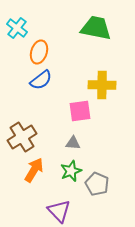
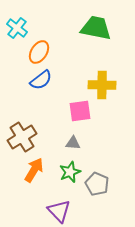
orange ellipse: rotated 15 degrees clockwise
green star: moved 1 px left, 1 px down
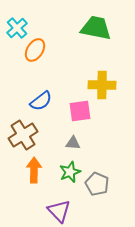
cyan cross: rotated 10 degrees clockwise
orange ellipse: moved 4 px left, 2 px up
blue semicircle: moved 21 px down
brown cross: moved 1 px right, 2 px up
orange arrow: rotated 30 degrees counterclockwise
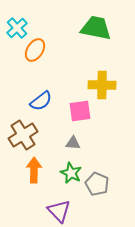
green star: moved 1 px right, 1 px down; rotated 25 degrees counterclockwise
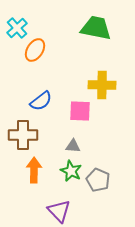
pink square: rotated 10 degrees clockwise
brown cross: rotated 32 degrees clockwise
gray triangle: moved 3 px down
green star: moved 2 px up
gray pentagon: moved 1 px right, 4 px up
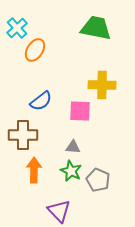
gray triangle: moved 1 px down
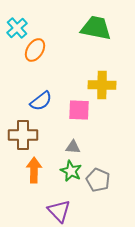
pink square: moved 1 px left, 1 px up
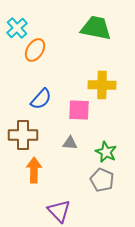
blue semicircle: moved 2 px up; rotated 10 degrees counterclockwise
gray triangle: moved 3 px left, 4 px up
green star: moved 35 px right, 19 px up
gray pentagon: moved 4 px right
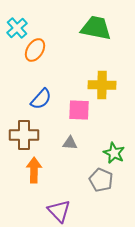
brown cross: moved 1 px right
green star: moved 8 px right, 1 px down
gray pentagon: moved 1 px left
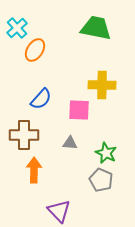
green star: moved 8 px left
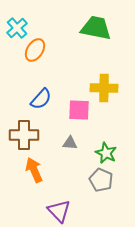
yellow cross: moved 2 px right, 3 px down
orange arrow: rotated 25 degrees counterclockwise
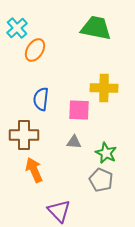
blue semicircle: rotated 145 degrees clockwise
gray triangle: moved 4 px right, 1 px up
